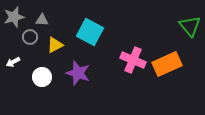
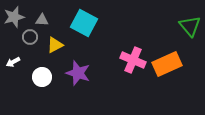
cyan square: moved 6 px left, 9 px up
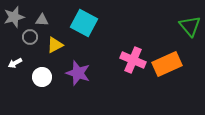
white arrow: moved 2 px right, 1 px down
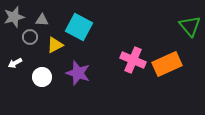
cyan square: moved 5 px left, 4 px down
